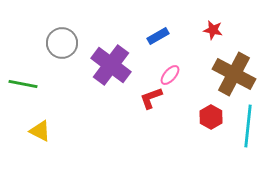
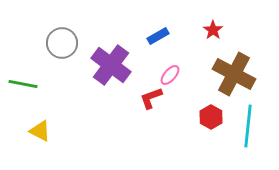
red star: rotated 24 degrees clockwise
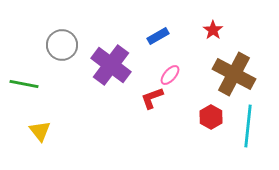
gray circle: moved 2 px down
green line: moved 1 px right
red L-shape: moved 1 px right
yellow triangle: rotated 25 degrees clockwise
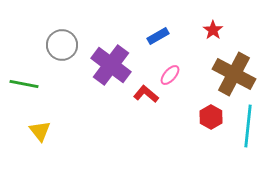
red L-shape: moved 6 px left, 4 px up; rotated 60 degrees clockwise
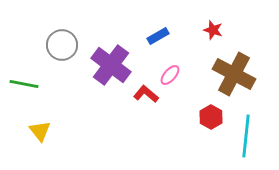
red star: rotated 18 degrees counterclockwise
cyan line: moved 2 px left, 10 px down
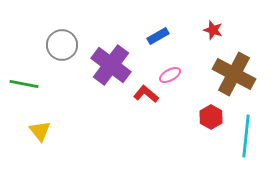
pink ellipse: rotated 20 degrees clockwise
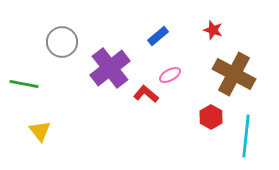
blue rectangle: rotated 10 degrees counterclockwise
gray circle: moved 3 px up
purple cross: moved 1 px left, 3 px down; rotated 15 degrees clockwise
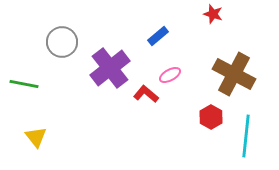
red star: moved 16 px up
yellow triangle: moved 4 px left, 6 px down
